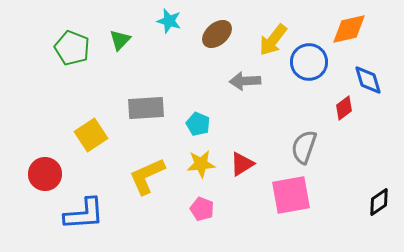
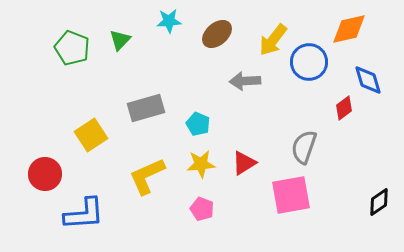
cyan star: rotated 20 degrees counterclockwise
gray rectangle: rotated 12 degrees counterclockwise
red triangle: moved 2 px right, 1 px up
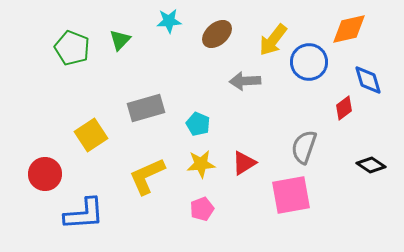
black diamond: moved 8 px left, 37 px up; rotated 68 degrees clockwise
pink pentagon: rotated 30 degrees clockwise
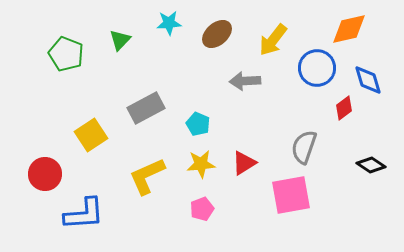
cyan star: moved 2 px down
green pentagon: moved 6 px left, 6 px down
blue circle: moved 8 px right, 6 px down
gray rectangle: rotated 12 degrees counterclockwise
